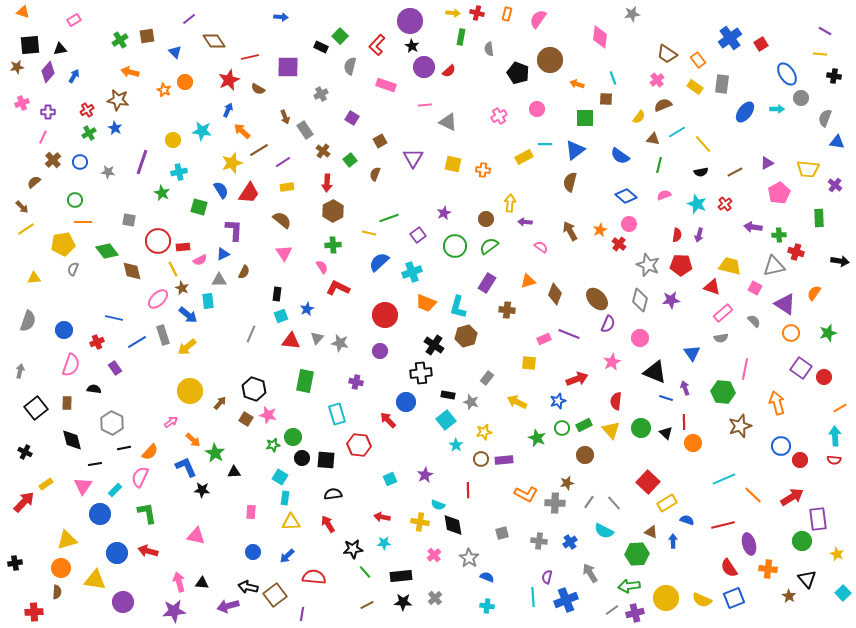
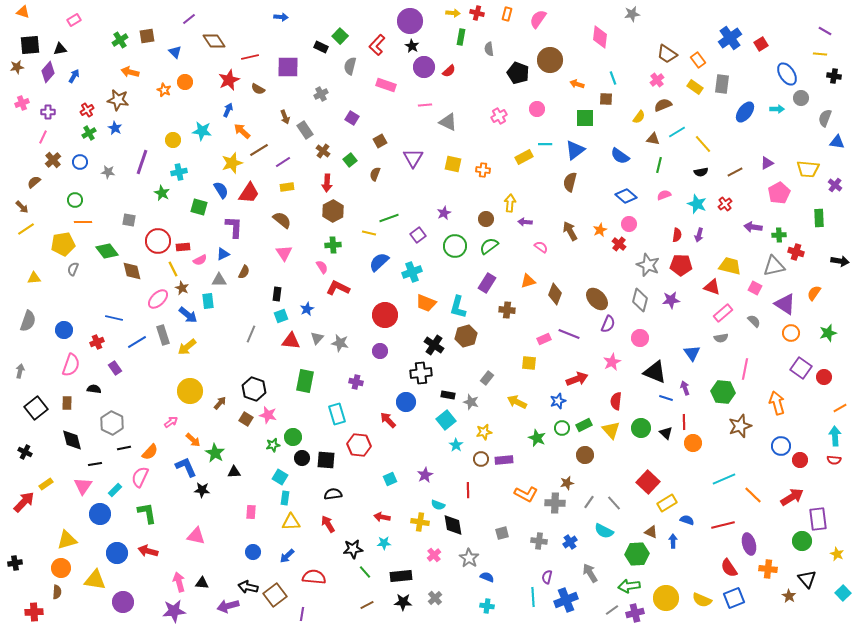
purple L-shape at (234, 230): moved 3 px up
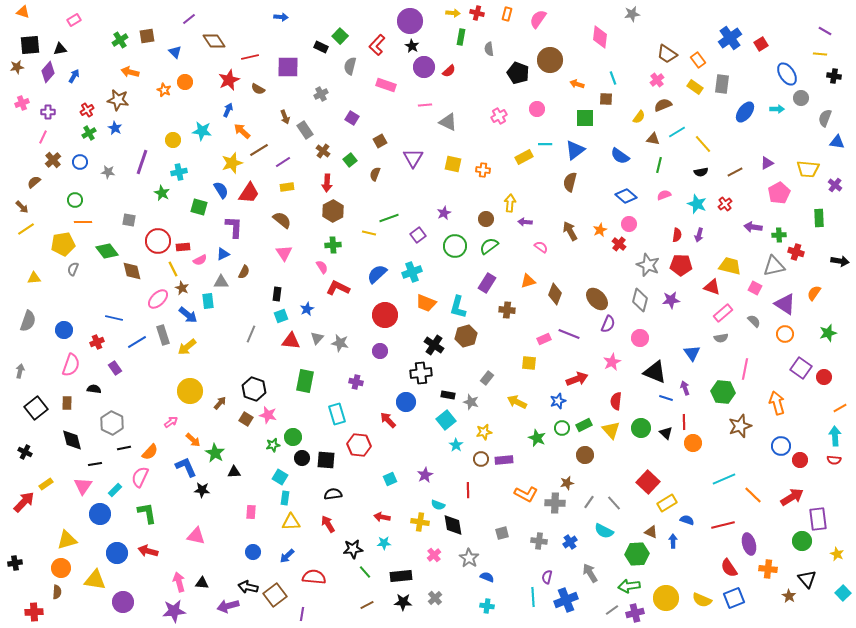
blue semicircle at (379, 262): moved 2 px left, 12 px down
gray triangle at (219, 280): moved 2 px right, 2 px down
orange circle at (791, 333): moved 6 px left, 1 px down
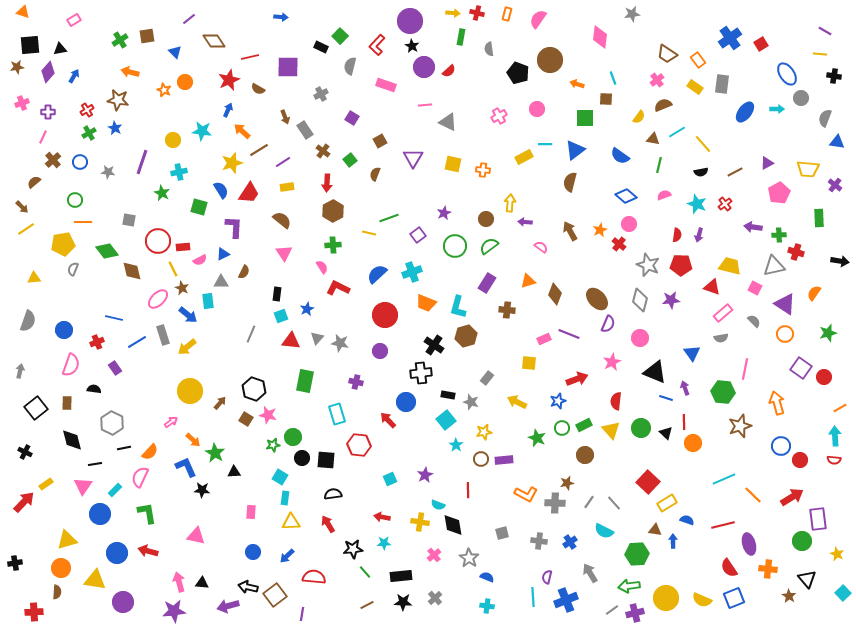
brown triangle at (651, 532): moved 4 px right, 2 px up; rotated 16 degrees counterclockwise
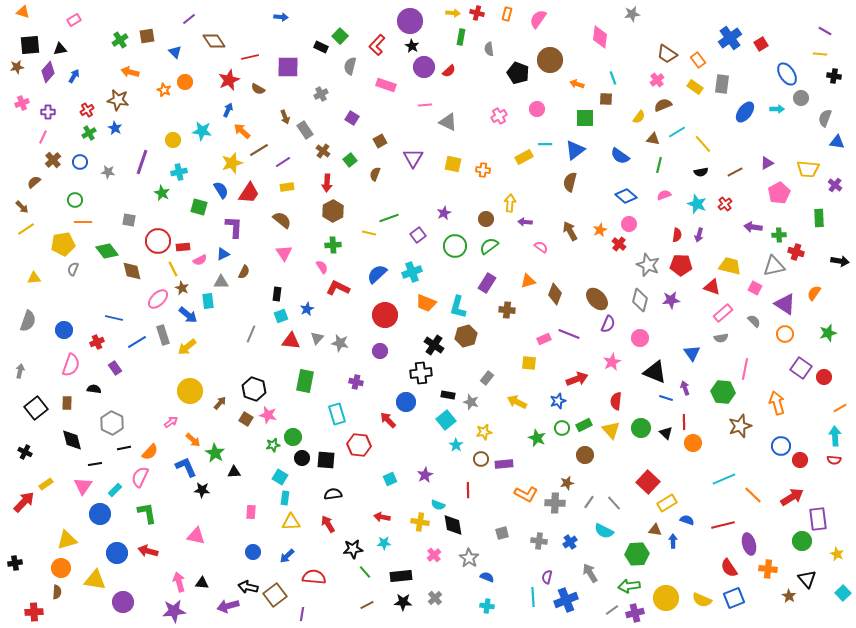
purple rectangle at (504, 460): moved 4 px down
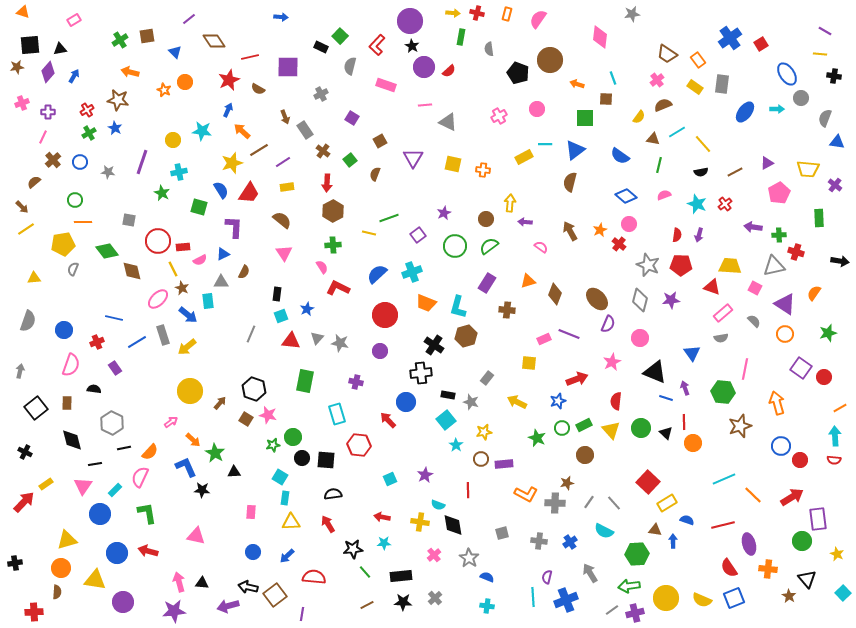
yellow trapezoid at (730, 266): rotated 10 degrees counterclockwise
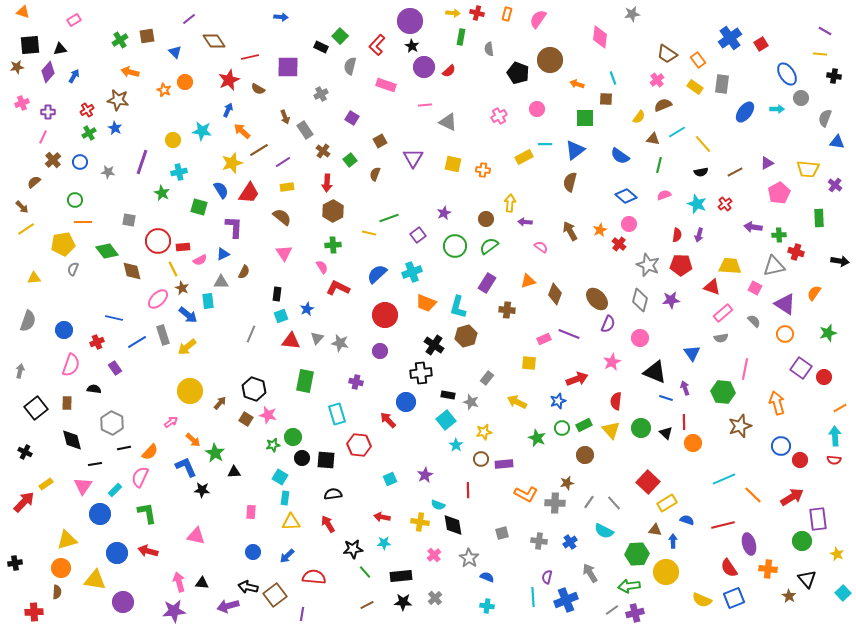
brown semicircle at (282, 220): moved 3 px up
yellow circle at (666, 598): moved 26 px up
